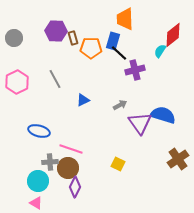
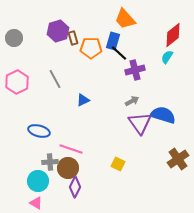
orange trapezoid: rotated 40 degrees counterclockwise
purple hexagon: moved 2 px right; rotated 20 degrees counterclockwise
cyan semicircle: moved 7 px right, 6 px down
gray arrow: moved 12 px right, 4 px up
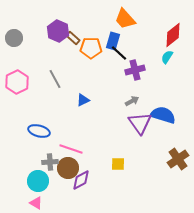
purple hexagon: rotated 20 degrees counterclockwise
brown rectangle: rotated 32 degrees counterclockwise
yellow square: rotated 24 degrees counterclockwise
purple diamond: moved 6 px right, 7 px up; rotated 35 degrees clockwise
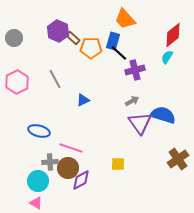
pink line: moved 1 px up
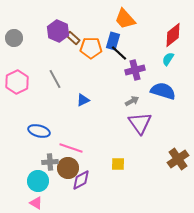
cyan semicircle: moved 1 px right, 2 px down
blue semicircle: moved 24 px up
